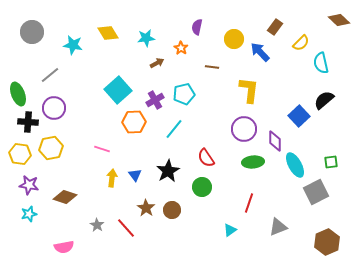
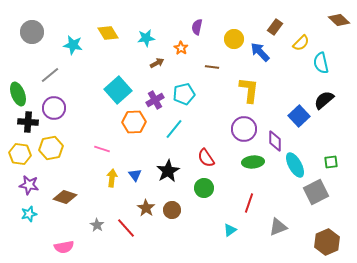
green circle at (202, 187): moved 2 px right, 1 px down
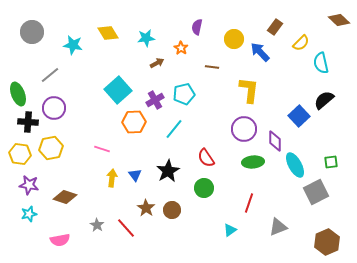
pink semicircle at (64, 247): moved 4 px left, 7 px up
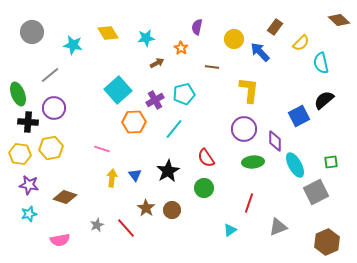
blue square at (299, 116): rotated 15 degrees clockwise
gray star at (97, 225): rotated 16 degrees clockwise
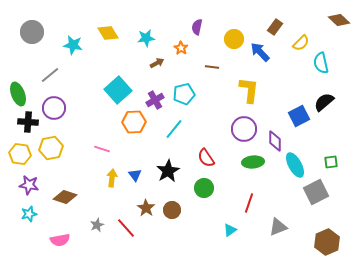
black semicircle at (324, 100): moved 2 px down
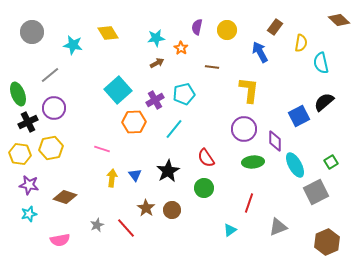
cyan star at (146, 38): moved 10 px right
yellow circle at (234, 39): moved 7 px left, 9 px up
yellow semicircle at (301, 43): rotated 36 degrees counterclockwise
blue arrow at (260, 52): rotated 15 degrees clockwise
black cross at (28, 122): rotated 30 degrees counterclockwise
green square at (331, 162): rotated 24 degrees counterclockwise
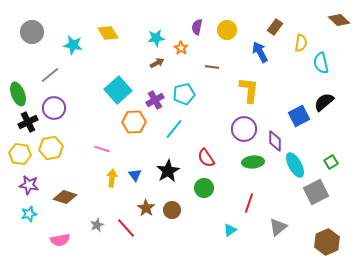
gray triangle at (278, 227): rotated 18 degrees counterclockwise
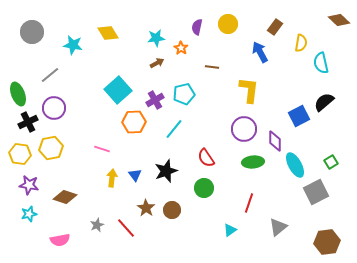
yellow circle at (227, 30): moved 1 px right, 6 px up
black star at (168, 171): moved 2 px left; rotated 10 degrees clockwise
brown hexagon at (327, 242): rotated 15 degrees clockwise
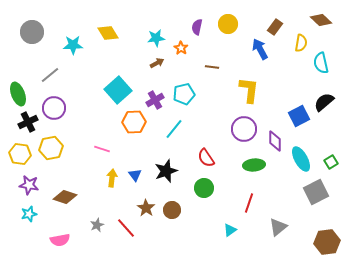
brown diamond at (339, 20): moved 18 px left
cyan star at (73, 45): rotated 12 degrees counterclockwise
blue arrow at (260, 52): moved 3 px up
green ellipse at (253, 162): moved 1 px right, 3 px down
cyan ellipse at (295, 165): moved 6 px right, 6 px up
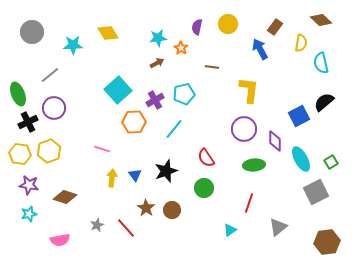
cyan star at (156, 38): moved 2 px right
yellow hexagon at (51, 148): moved 2 px left, 3 px down; rotated 10 degrees counterclockwise
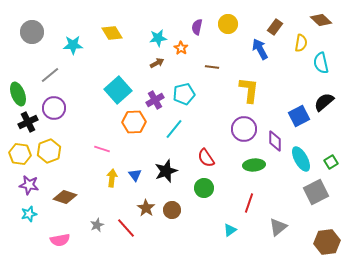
yellow diamond at (108, 33): moved 4 px right
